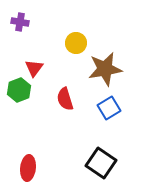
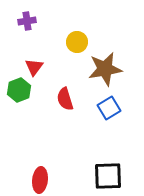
purple cross: moved 7 px right, 1 px up; rotated 18 degrees counterclockwise
yellow circle: moved 1 px right, 1 px up
red triangle: moved 1 px up
black square: moved 7 px right, 13 px down; rotated 36 degrees counterclockwise
red ellipse: moved 12 px right, 12 px down
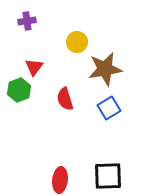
red ellipse: moved 20 px right
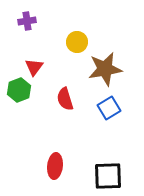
red ellipse: moved 5 px left, 14 px up
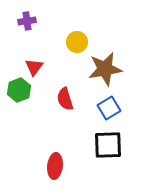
black square: moved 31 px up
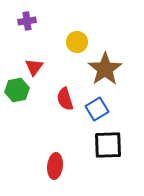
brown star: rotated 24 degrees counterclockwise
green hexagon: moved 2 px left; rotated 10 degrees clockwise
blue square: moved 12 px left, 1 px down
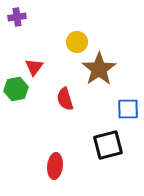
purple cross: moved 10 px left, 4 px up
brown star: moved 6 px left
green hexagon: moved 1 px left, 1 px up
blue square: moved 31 px right; rotated 30 degrees clockwise
black square: rotated 12 degrees counterclockwise
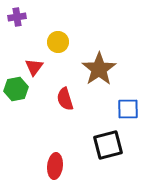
yellow circle: moved 19 px left
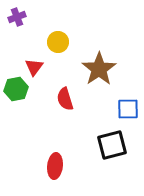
purple cross: rotated 12 degrees counterclockwise
black square: moved 4 px right
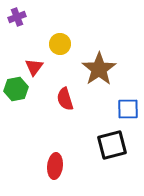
yellow circle: moved 2 px right, 2 px down
